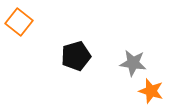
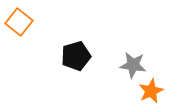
gray star: moved 2 px down
orange star: rotated 30 degrees clockwise
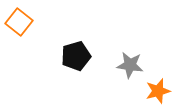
gray star: moved 3 px left
orange star: moved 7 px right; rotated 10 degrees clockwise
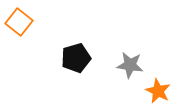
black pentagon: moved 2 px down
orange star: rotated 30 degrees counterclockwise
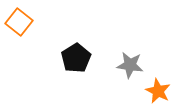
black pentagon: rotated 16 degrees counterclockwise
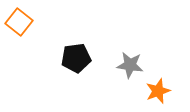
black pentagon: rotated 24 degrees clockwise
orange star: rotated 25 degrees clockwise
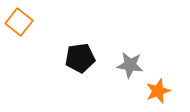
black pentagon: moved 4 px right
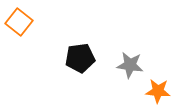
orange star: rotated 25 degrees clockwise
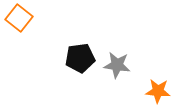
orange square: moved 4 px up
gray star: moved 13 px left
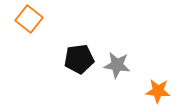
orange square: moved 10 px right, 1 px down
black pentagon: moved 1 px left, 1 px down
